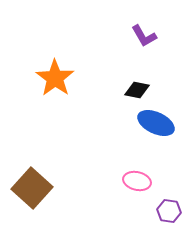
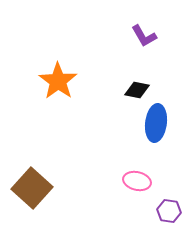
orange star: moved 3 px right, 3 px down
blue ellipse: rotated 72 degrees clockwise
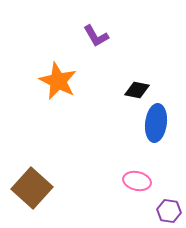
purple L-shape: moved 48 px left
orange star: rotated 9 degrees counterclockwise
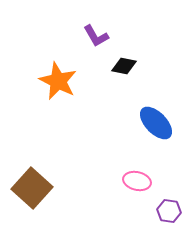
black diamond: moved 13 px left, 24 px up
blue ellipse: rotated 51 degrees counterclockwise
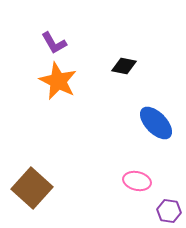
purple L-shape: moved 42 px left, 7 px down
